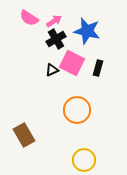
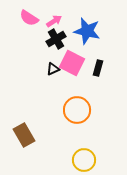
black triangle: moved 1 px right, 1 px up
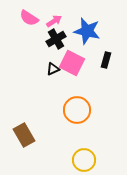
black rectangle: moved 8 px right, 8 px up
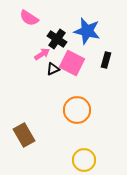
pink arrow: moved 12 px left, 33 px down
black cross: moved 1 px right; rotated 24 degrees counterclockwise
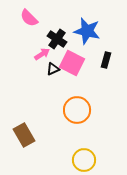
pink semicircle: rotated 12 degrees clockwise
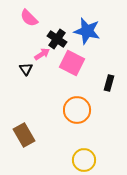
black rectangle: moved 3 px right, 23 px down
black triangle: moved 27 px left; rotated 40 degrees counterclockwise
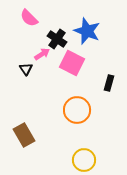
blue star: rotated 8 degrees clockwise
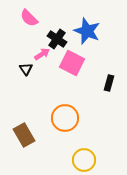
orange circle: moved 12 px left, 8 px down
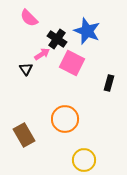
orange circle: moved 1 px down
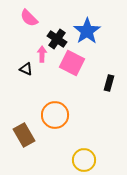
blue star: rotated 16 degrees clockwise
pink arrow: rotated 56 degrees counterclockwise
black triangle: rotated 32 degrees counterclockwise
orange circle: moved 10 px left, 4 px up
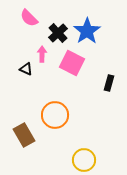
black cross: moved 1 px right, 6 px up; rotated 12 degrees clockwise
